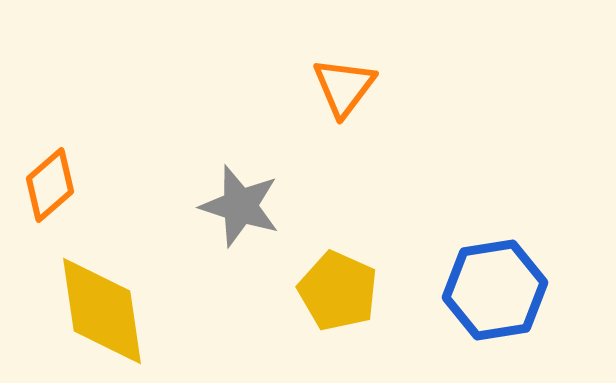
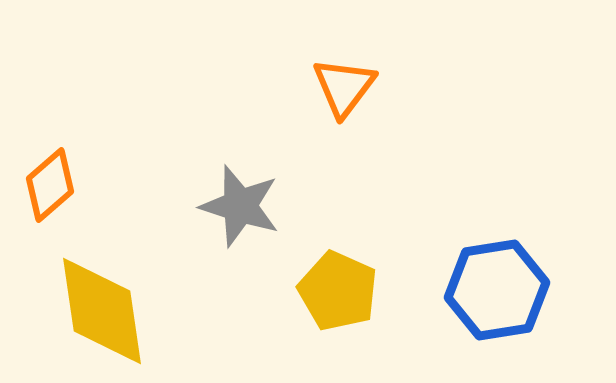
blue hexagon: moved 2 px right
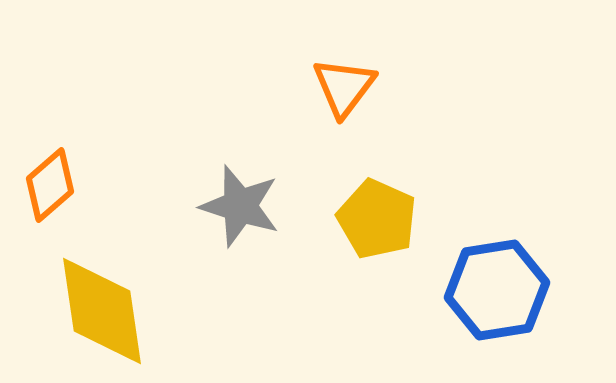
yellow pentagon: moved 39 px right, 72 px up
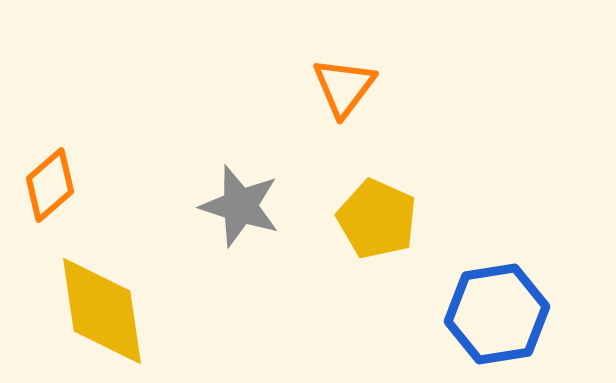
blue hexagon: moved 24 px down
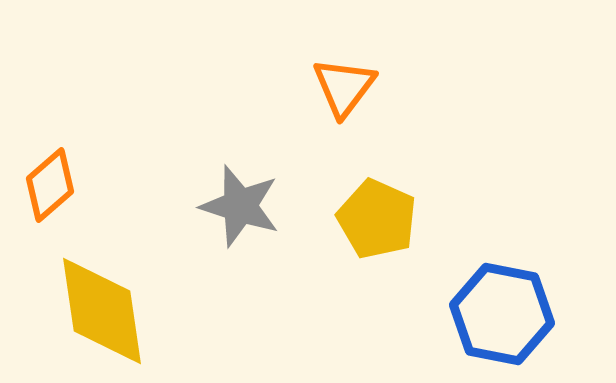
blue hexagon: moved 5 px right; rotated 20 degrees clockwise
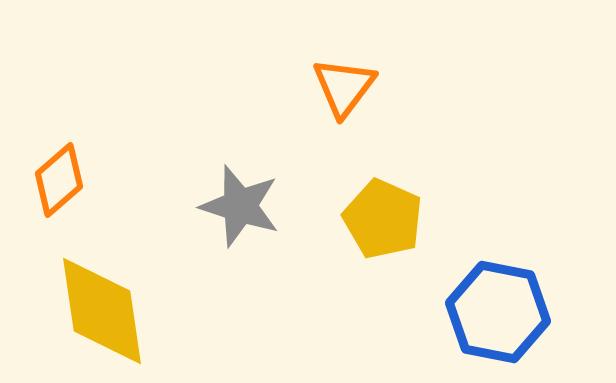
orange diamond: moved 9 px right, 5 px up
yellow pentagon: moved 6 px right
blue hexagon: moved 4 px left, 2 px up
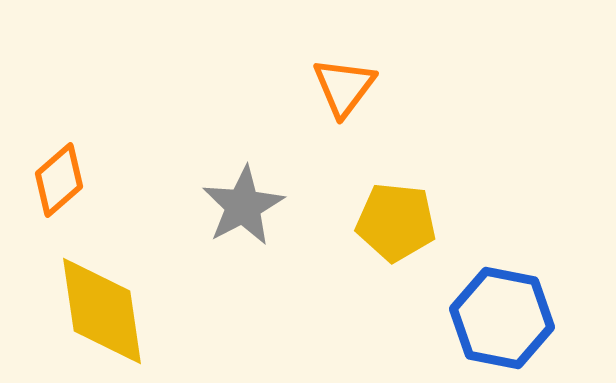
gray star: moved 3 px right; rotated 26 degrees clockwise
yellow pentagon: moved 13 px right, 3 px down; rotated 18 degrees counterclockwise
blue hexagon: moved 4 px right, 6 px down
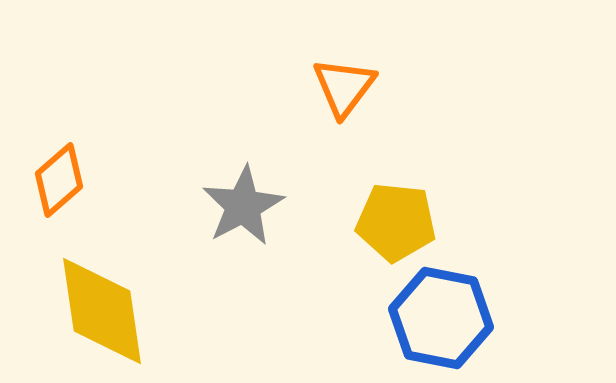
blue hexagon: moved 61 px left
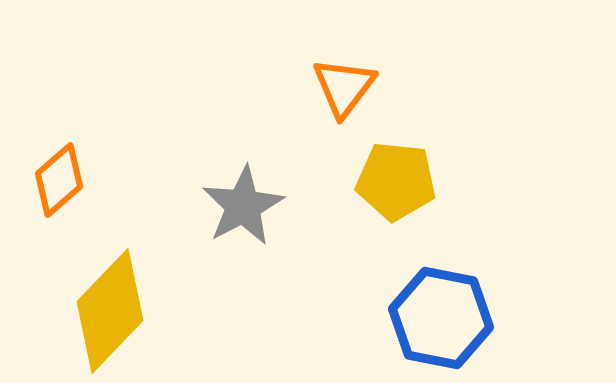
yellow pentagon: moved 41 px up
yellow diamond: moved 8 px right; rotated 52 degrees clockwise
